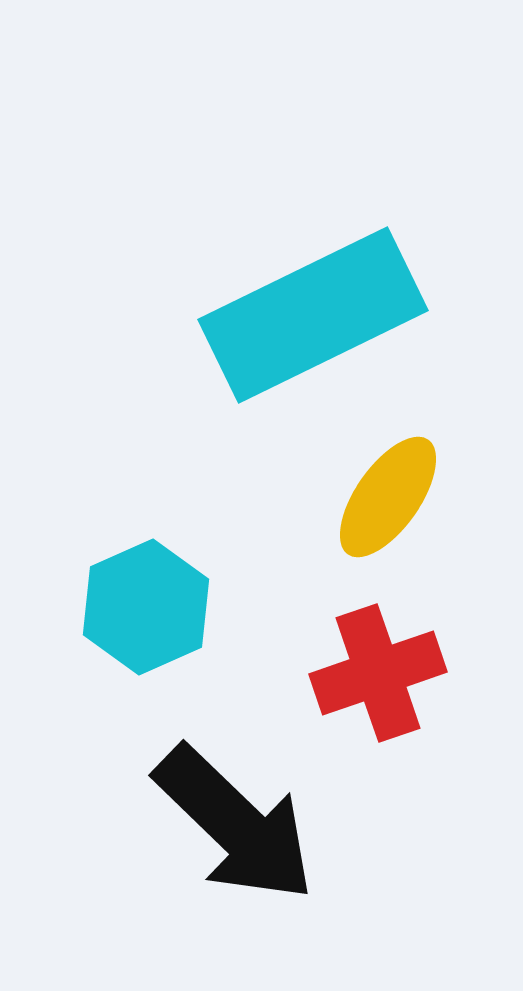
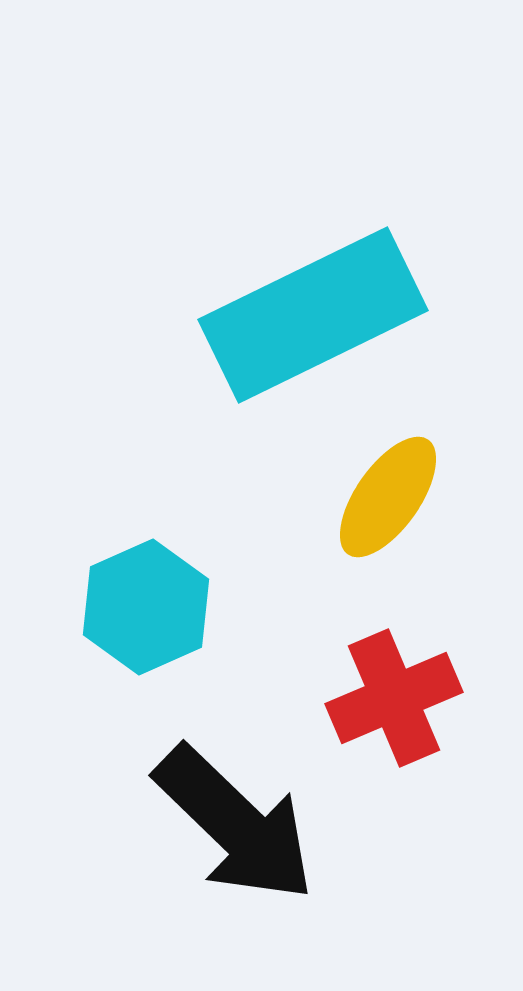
red cross: moved 16 px right, 25 px down; rotated 4 degrees counterclockwise
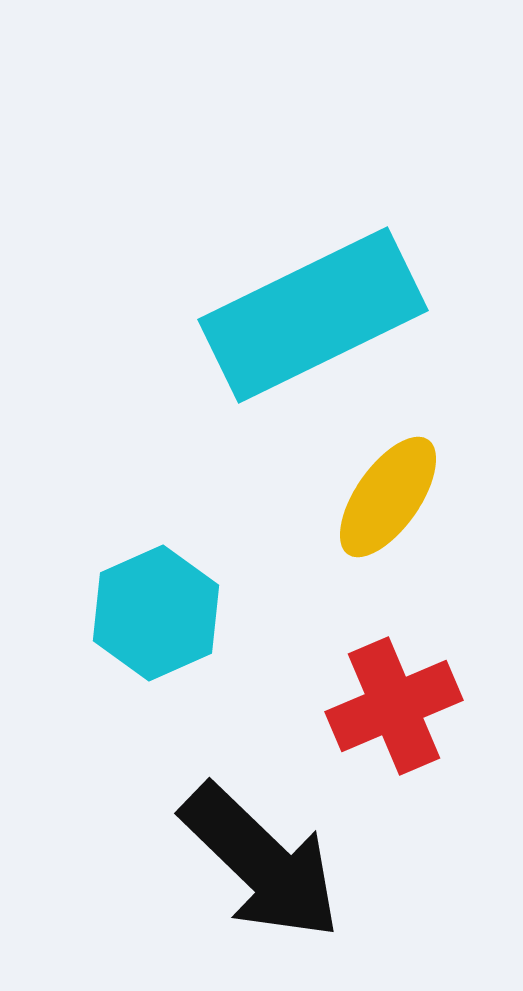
cyan hexagon: moved 10 px right, 6 px down
red cross: moved 8 px down
black arrow: moved 26 px right, 38 px down
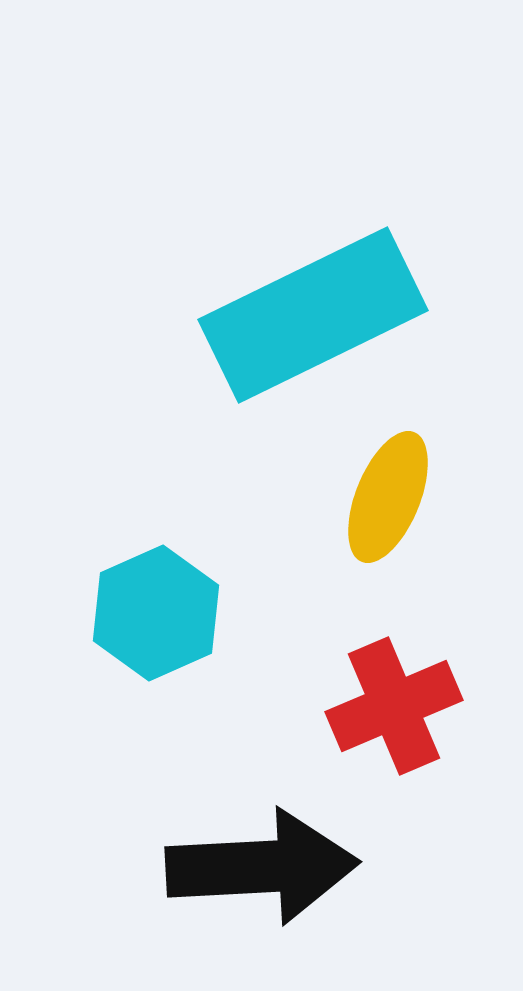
yellow ellipse: rotated 13 degrees counterclockwise
black arrow: moved 1 px right, 5 px down; rotated 47 degrees counterclockwise
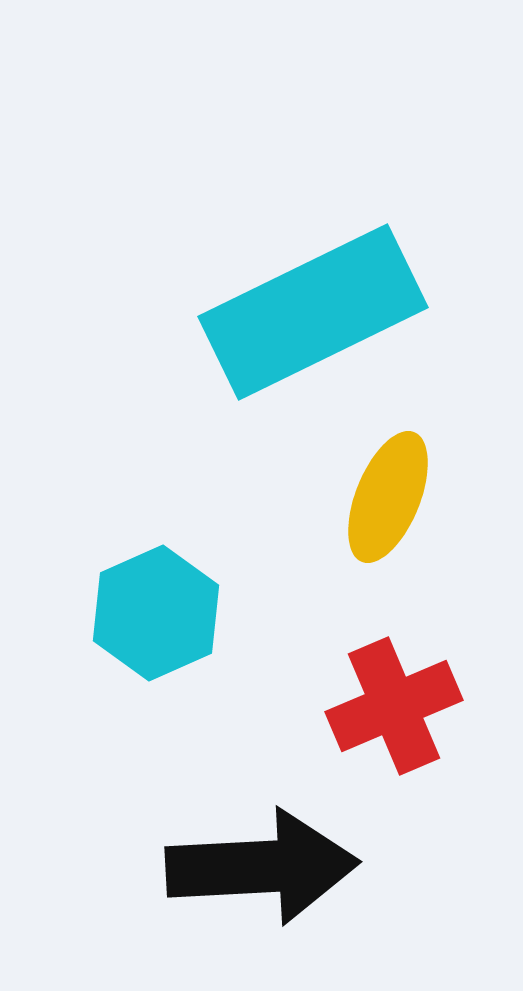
cyan rectangle: moved 3 px up
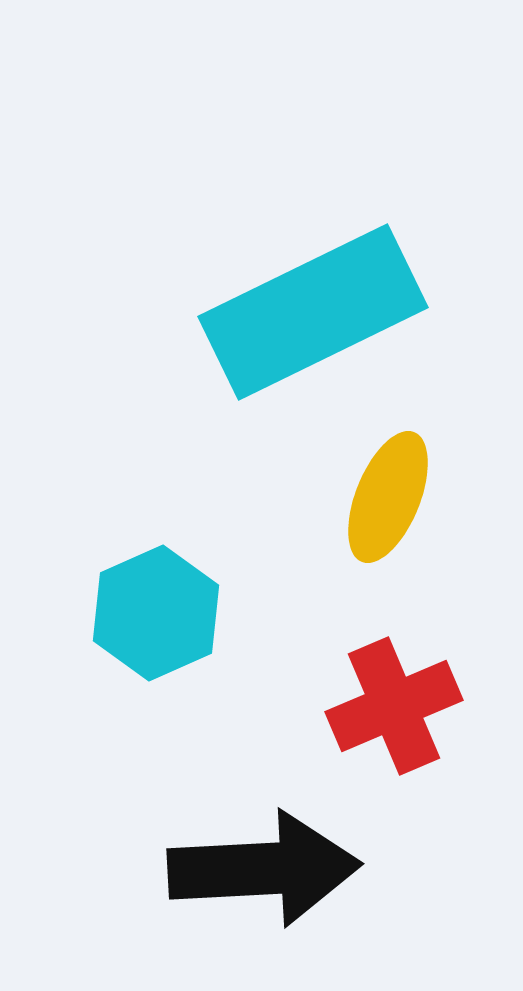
black arrow: moved 2 px right, 2 px down
